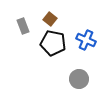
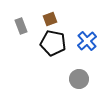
brown square: rotated 32 degrees clockwise
gray rectangle: moved 2 px left
blue cross: moved 1 px right, 1 px down; rotated 24 degrees clockwise
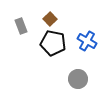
brown square: rotated 24 degrees counterclockwise
blue cross: rotated 18 degrees counterclockwise
gray circle: moved 1 px left
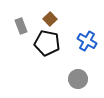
black pentagon: moved 6 px left
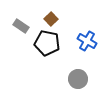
brown square: moved 1 px right
gray rectangle: rotated 35 degrees counterclockwise
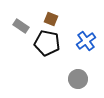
brown square: rotated 24 degrees counterclockwise
blue cross: moved 1 px left; rotated 24 degrees clockwise
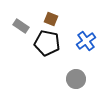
gray circle: moved 2 px left
